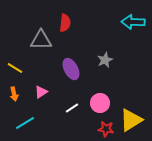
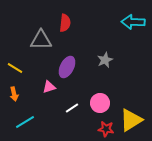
purple ellipse: moved 4 px left, 2 px up; rotated 55 degrees clockwise
pink triangle: moved 8 px right, 5 px up; rotated 16 degrees clockwise
cyan line: moved 1 px up
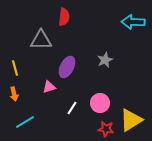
red semicircle: moved 1 px left, 6 px up
yellow line: rotated 42 degrees clockwise
white line: rotated 24 degrees counterclockwise
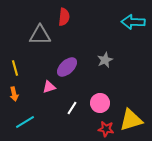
gray triangle: moved 1 px left, 5 px up
purple ellipse: rotated 20 degrees clockwise
yellow triangle: rotated 15 degrees clockwise
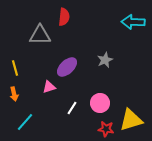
cyan line: rotated 18 degrees counterclockwise
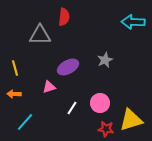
purple ellipse: moved 1 px right; rotated 15 degrees clockwise
orange arrow: rotated 104 degrees clockwise
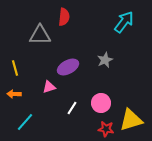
cyan arrow: moved 9 px left; rotated 125 degrees clockwise
pink circle: moved 1 px right
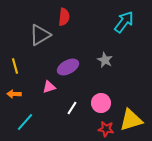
gray triangle: rotated 30 degrees counterclockwise
gray star: rotated 21 degrees counterclockwise
yellow line: moved 2 px up
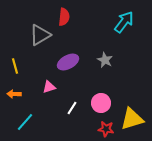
purple ellipse: moved 5 px up
yellow triangle: moved 1 px right, 1 px up
